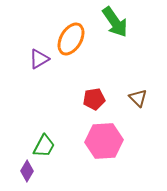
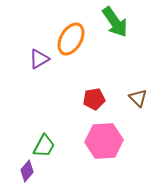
purple diamond: rotated 10 degrees clockwise
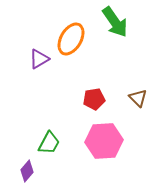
green trapezoid: moved 5 px right, 3 px up
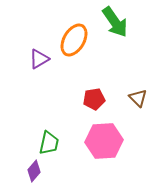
orange ellipse: moved 3 px right, 1 px down
green trapezoid: rotated 15 degrees counterclockwise
purple diamond: moved 7 px right
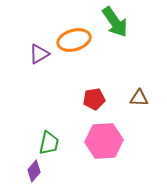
orange ellipse: rotated 44 degrees clockwise
purple triangle: moved 5 px up
brown triangle: moved 1 px right; rotated 42 degrees counterclockwise
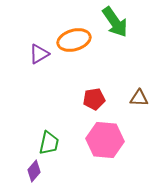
pink hexagon: moved 1 px right, 1 px up; rotated 9 degrees clockwise
